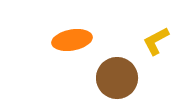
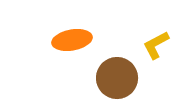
yellow L-shape: moved 4 px down
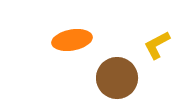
yellow L-shape: moved 1 px right
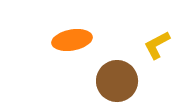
brown circle: moved 3 px down
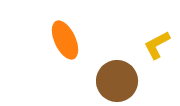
orange ellipse: moved 7 px left; rotated 75 degrees clockwise
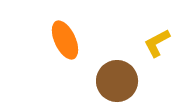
yellow L-shape: moved 2 px up
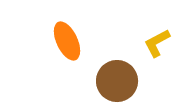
orange ellipse: moved 2 px right, 1 px down
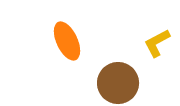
brown circle: moved 1 px right, 2 px down
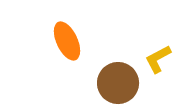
yellow L-shape: moved 1 px right, 16 px down
